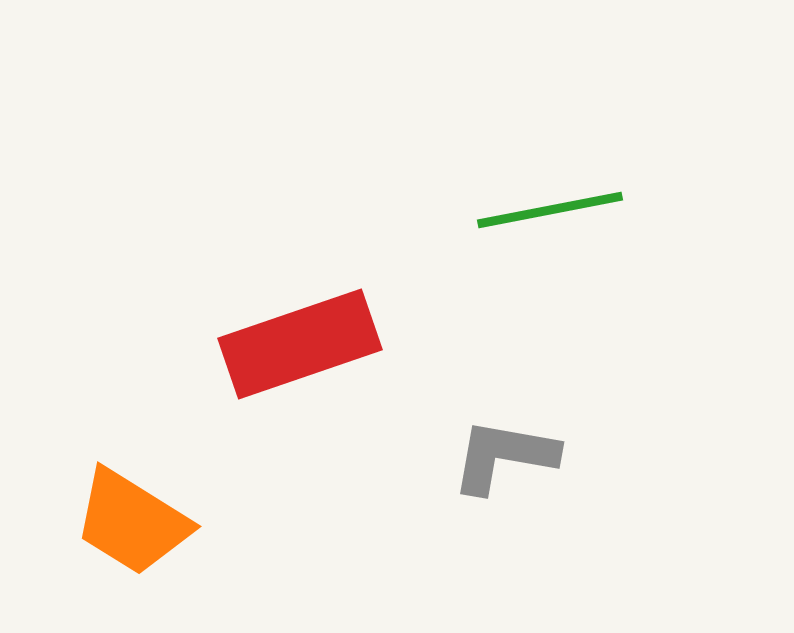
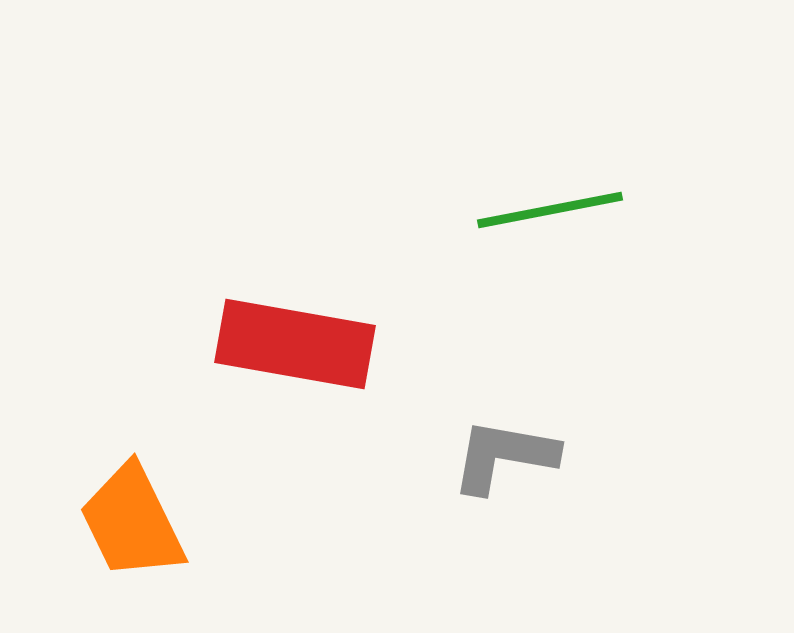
red rectangle: moved 5 px left; rotated 29 degrees clockwise
orange trapezoid: rotated 32 degrees clockwise
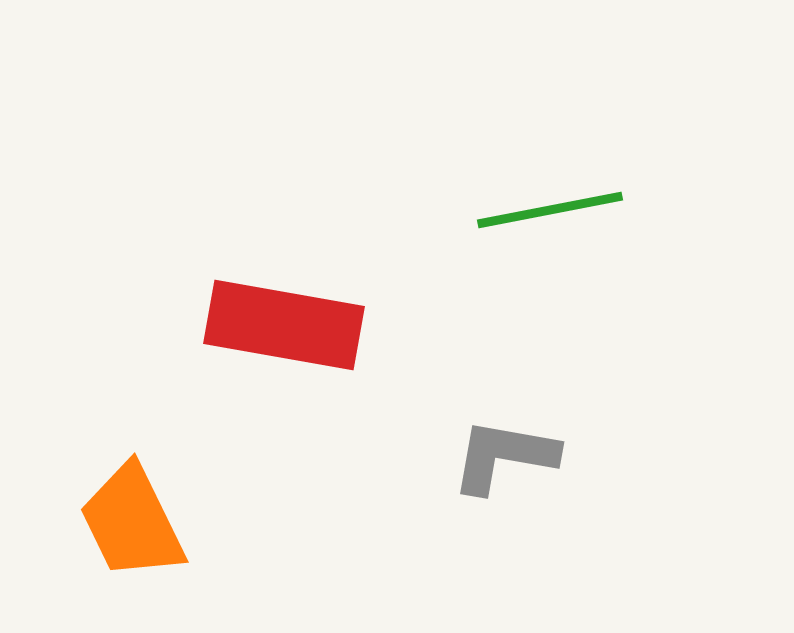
red rectangle: moved 11 px left, 19 px up
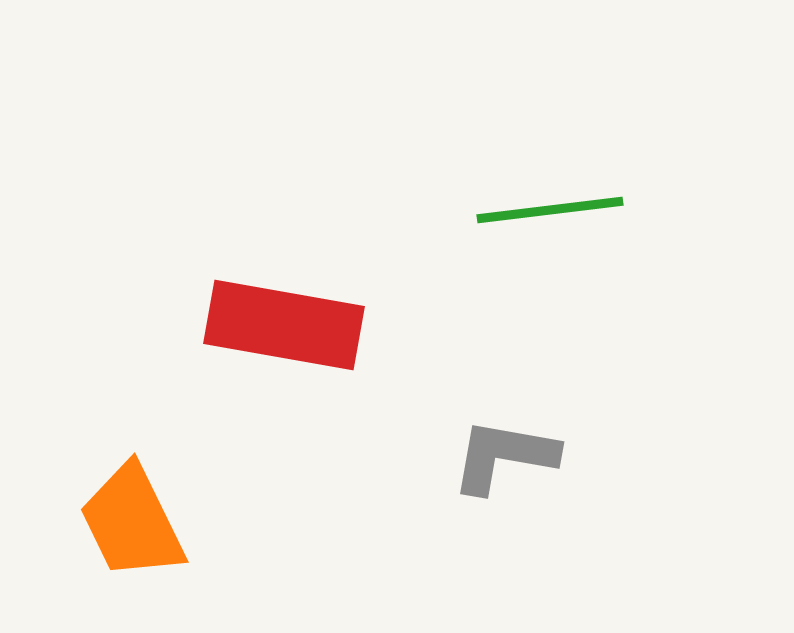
green line: rotated 4 degrees clockwise
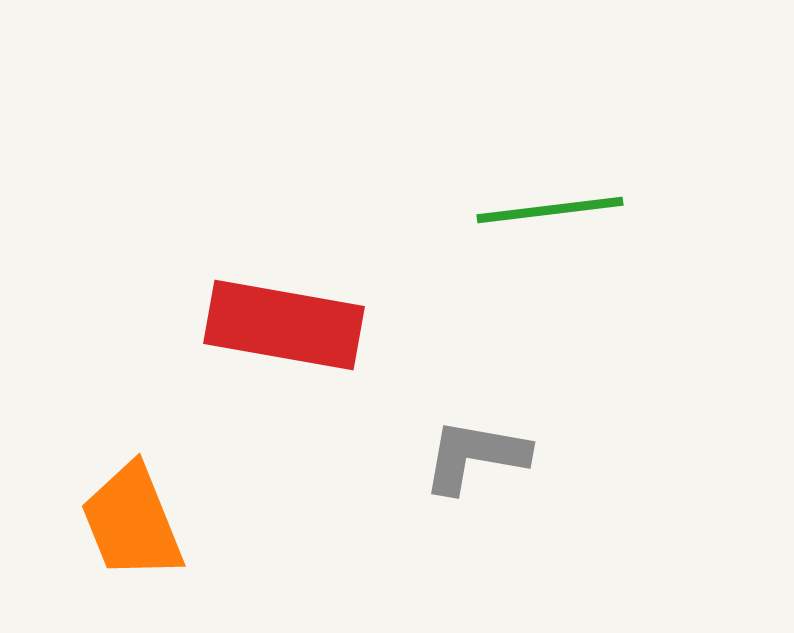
gray L-shape: moved 29 px left
orange trapezoid: rotated 4 degrees clockwise
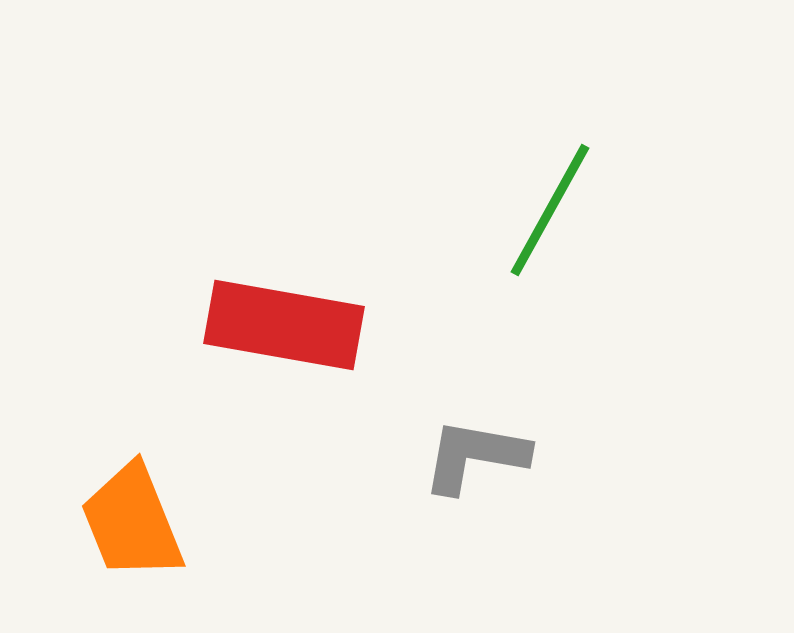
green line: rotated 54 degrees counterclockwise
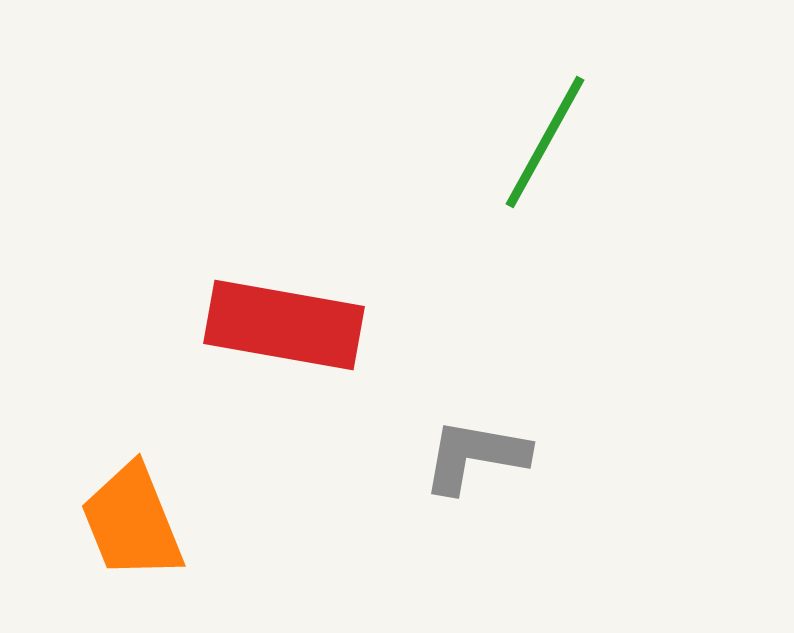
green line: moved 5 px left, 68 px up
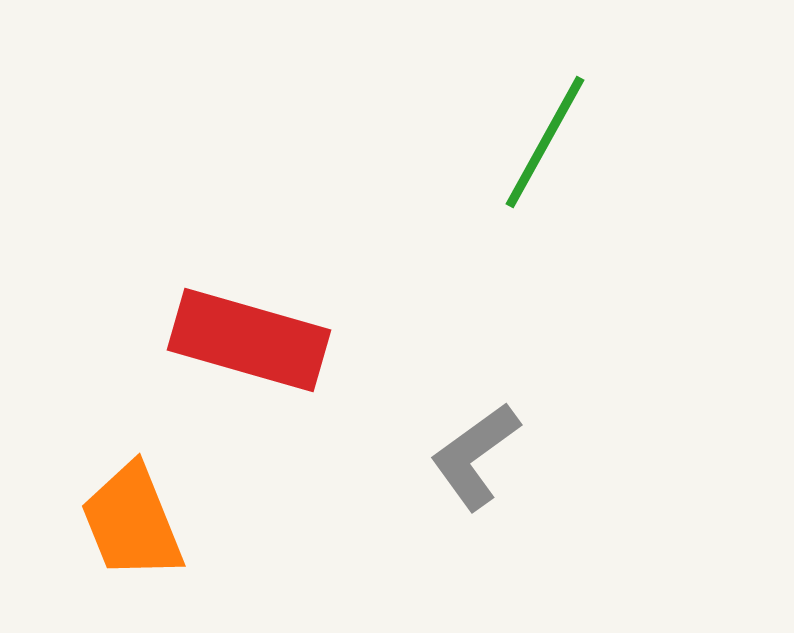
red rectangle: moved 35 px left, 15 px down; rotated 6 degrees clockwise
gray L-shape: rotated 46 degrees counterclockwise
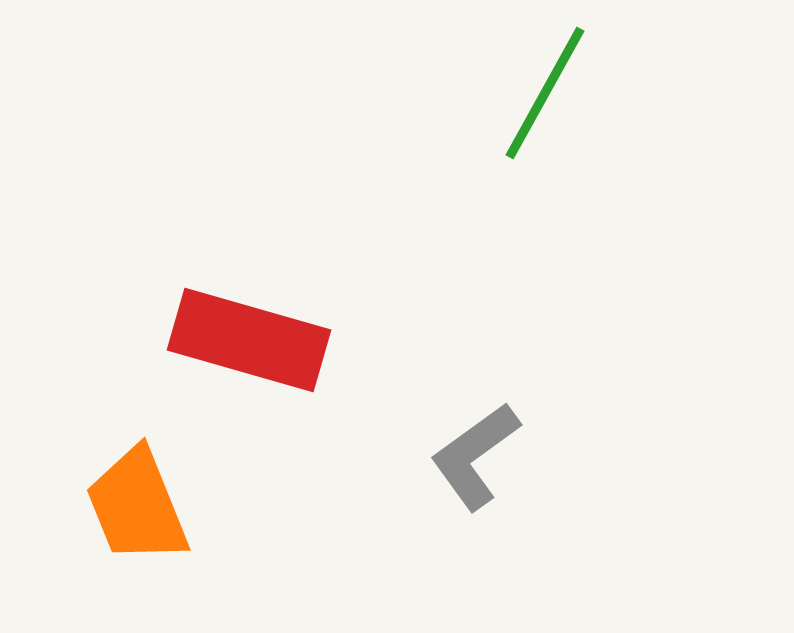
green line: moved 49 px up
orange trapezoid: moved 5 px right, 16 px up
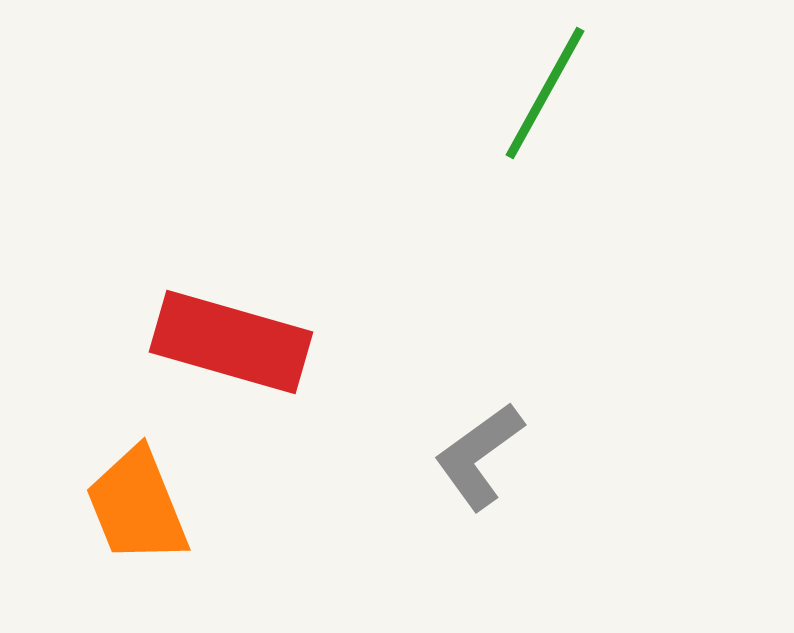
red rectangle: moved 18 px left, 2 px down
gray L-shape: moved 4 px right
